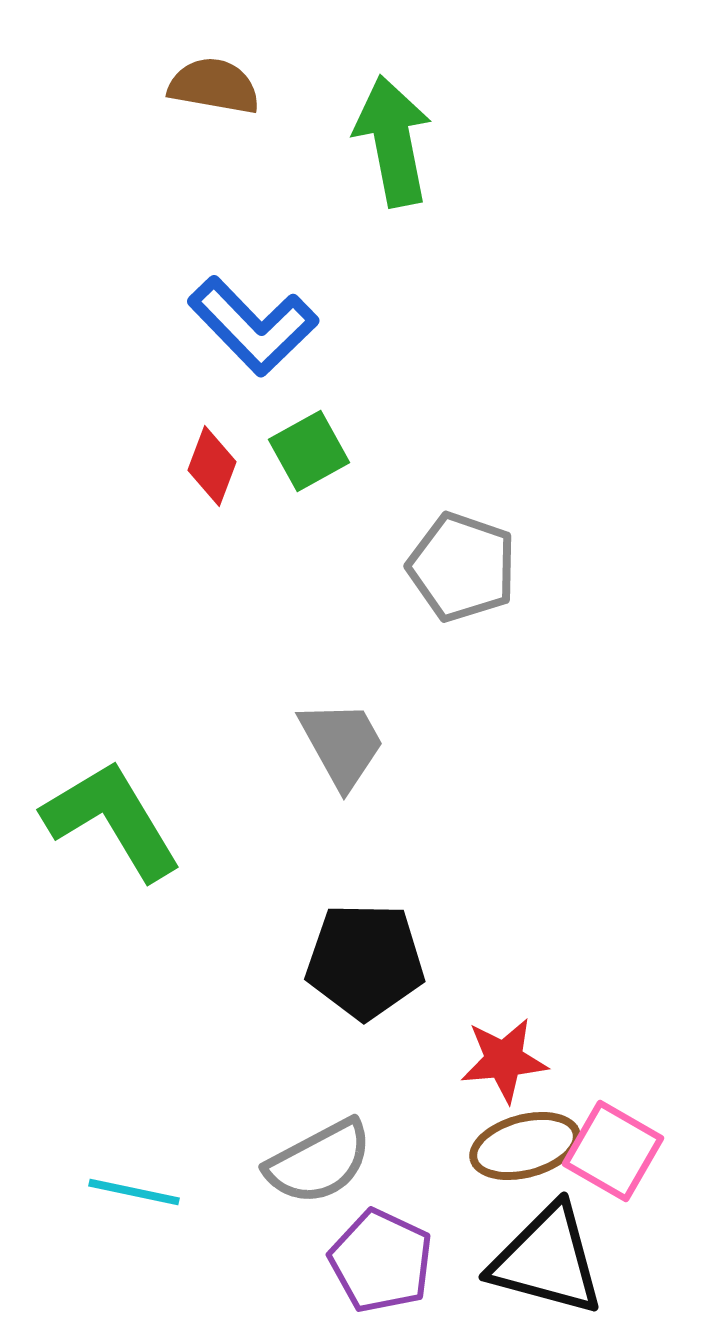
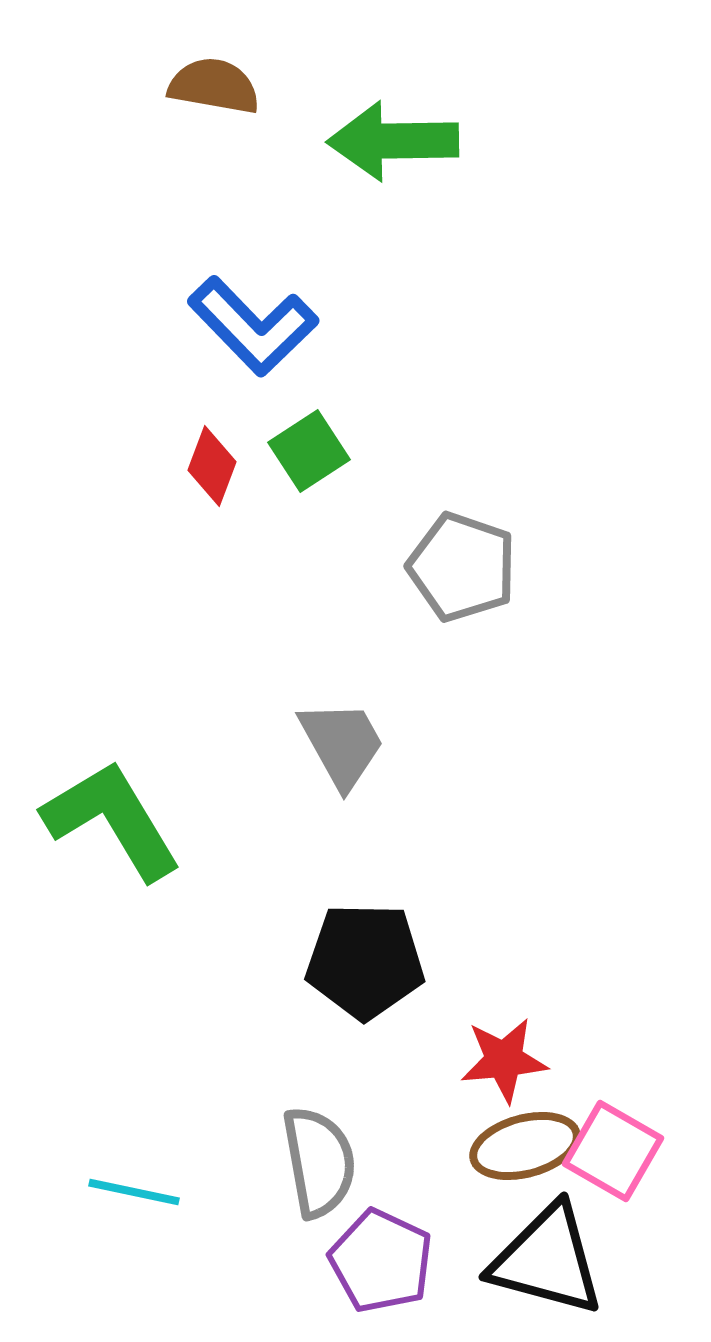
green arrow: rotated 80 degrees counterclockwise
green square: rotated 4 degrees counterclockwise
gray semicircle: rotated 72 degrees counterclockwise
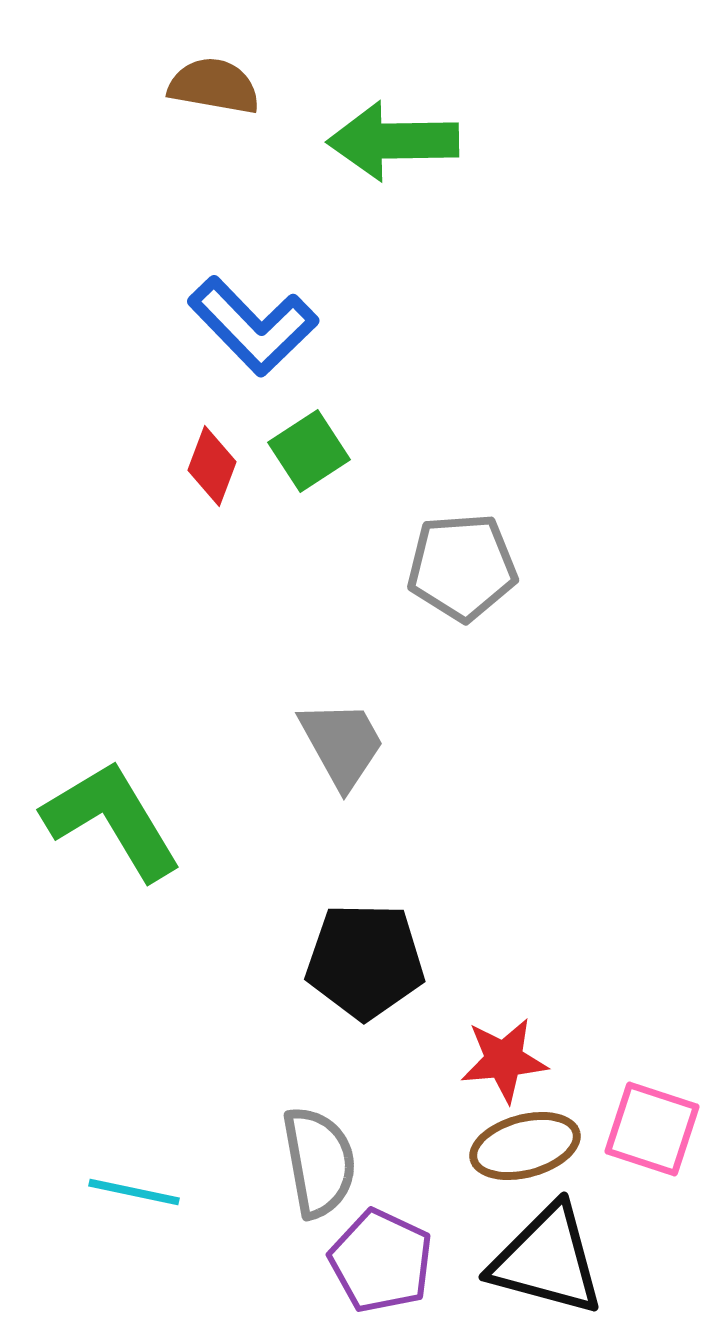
gray pentagon: rotated 23 degrees counterclockwise
pink square: moved 39 px right, 22 px up; rotated 12 degrees counterclockwise
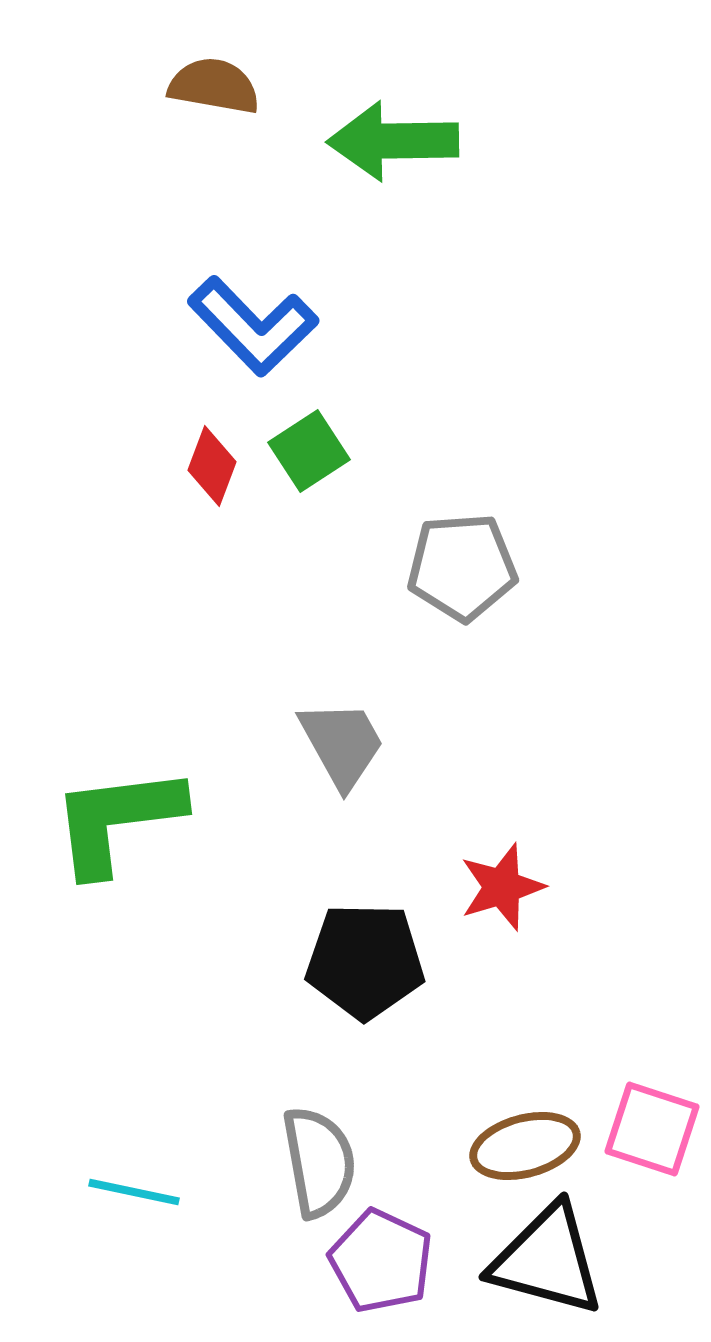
green L-shape: moved 5 px right; rotated 66 degrees counterclockwise
red star: moved 2 px left, 173 px up; rotated 12 degrees counterclockwise
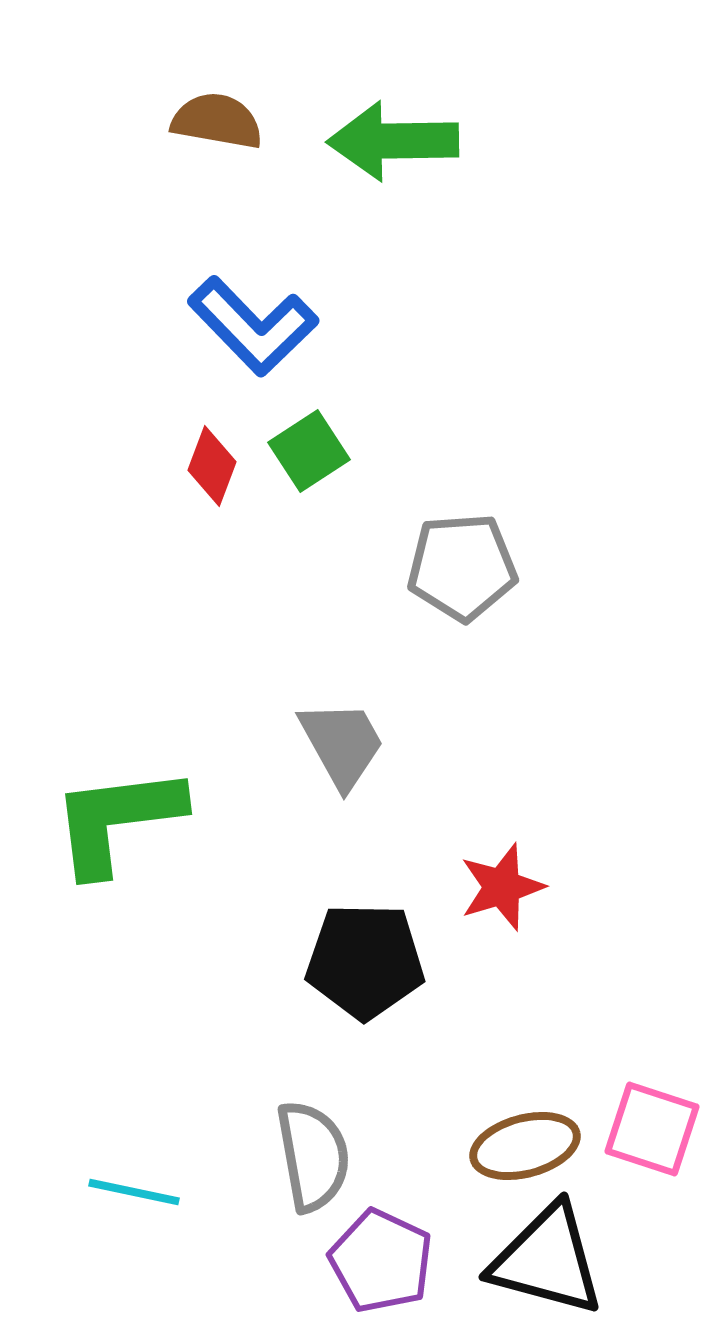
brown semicircle: moved 3 px right, 35 px down
gray semicircle: moved 6 px left, 6 px up
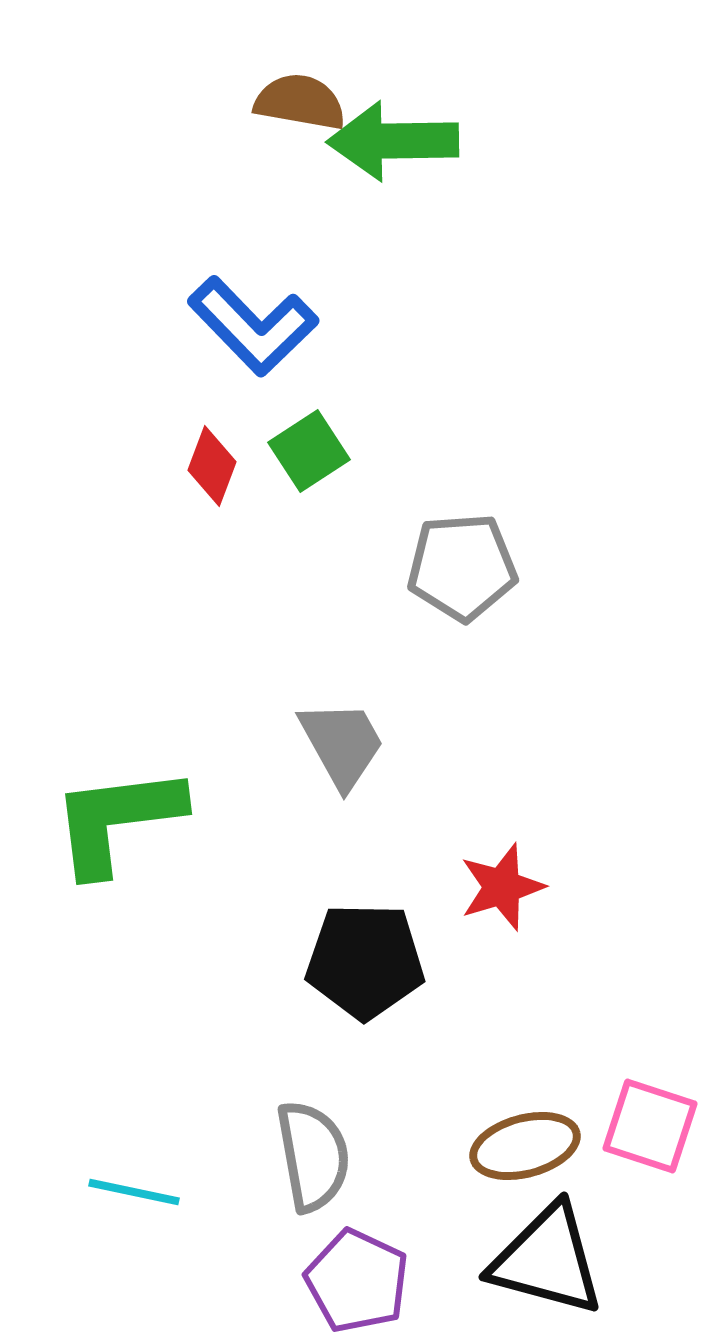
brown semicircle: moved 83 px right, 19 px up
pink square: moved 2 px left, 3 px up
purple pentagon: moved 24 px left, 20 px down
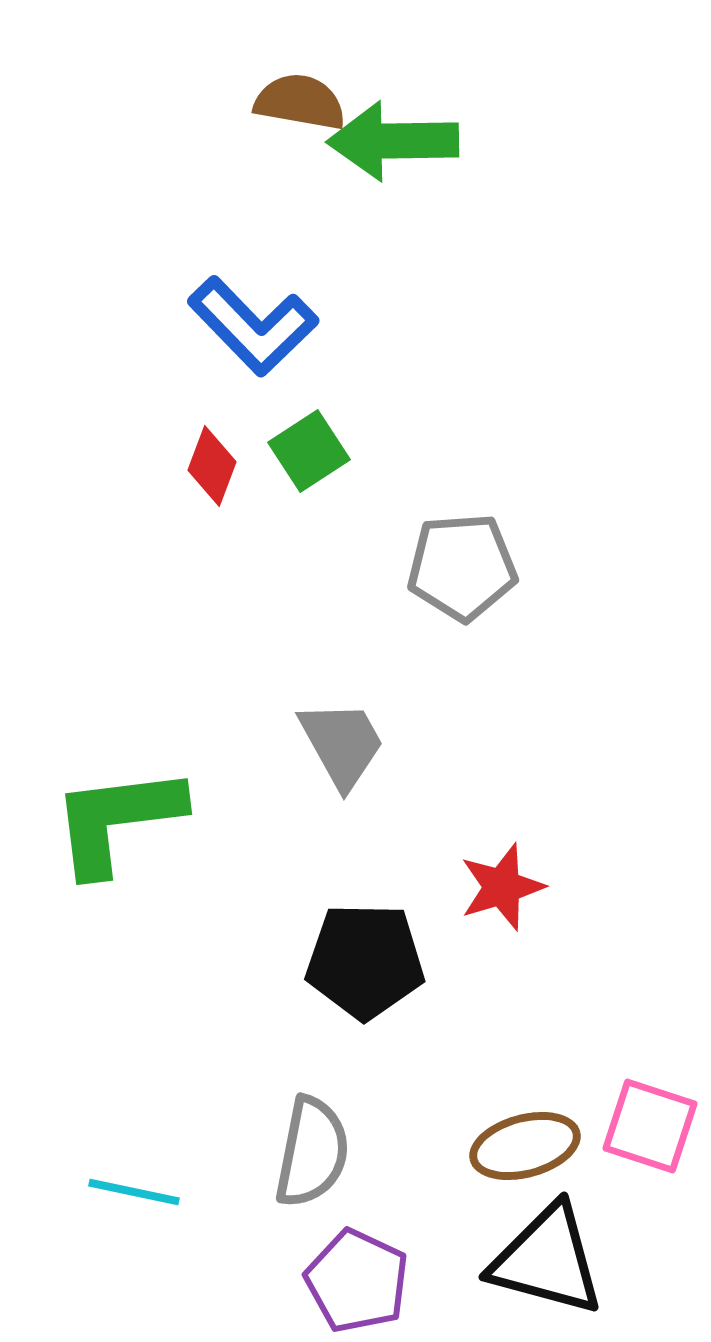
gray semicircle: moved 1 px left, 4 px up; rotated 21 degrees clockwise
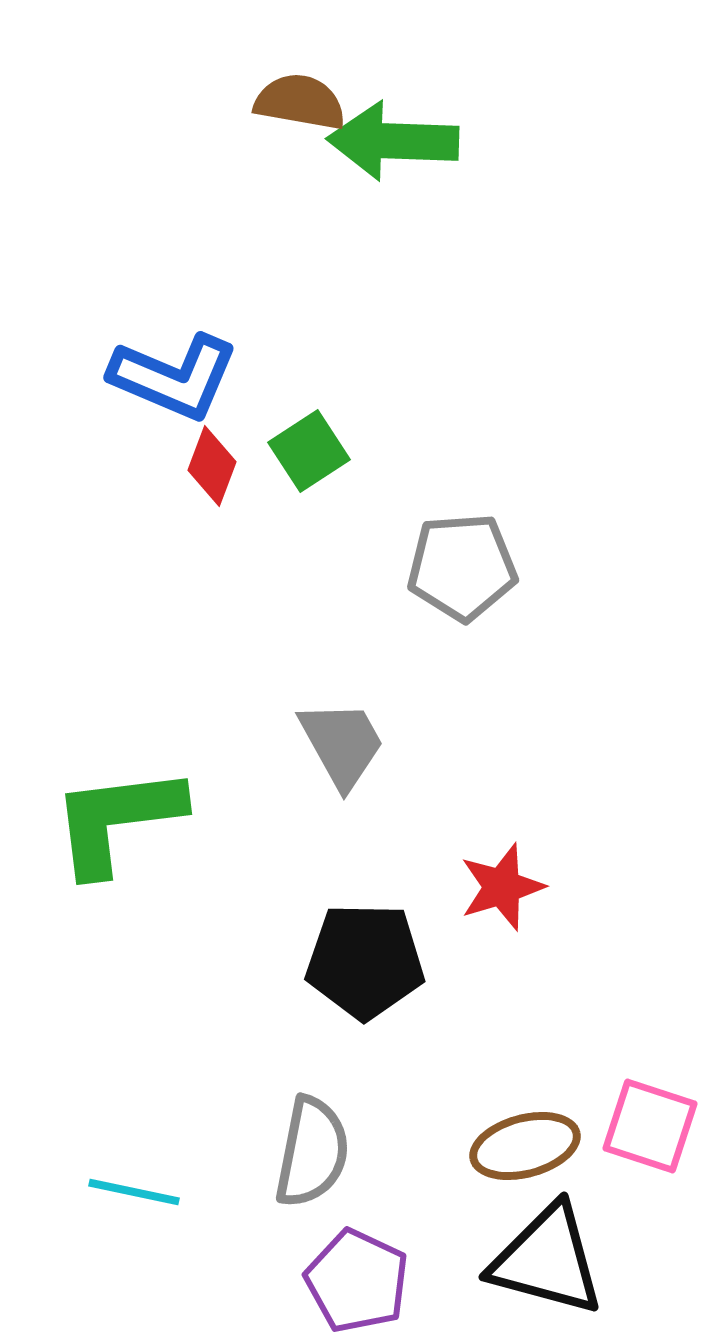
green arrow: rotated 3 degrees clockwise
blue L-shape: moved 79 px left, 51 px down; rotated 23 degrees counterclockwise
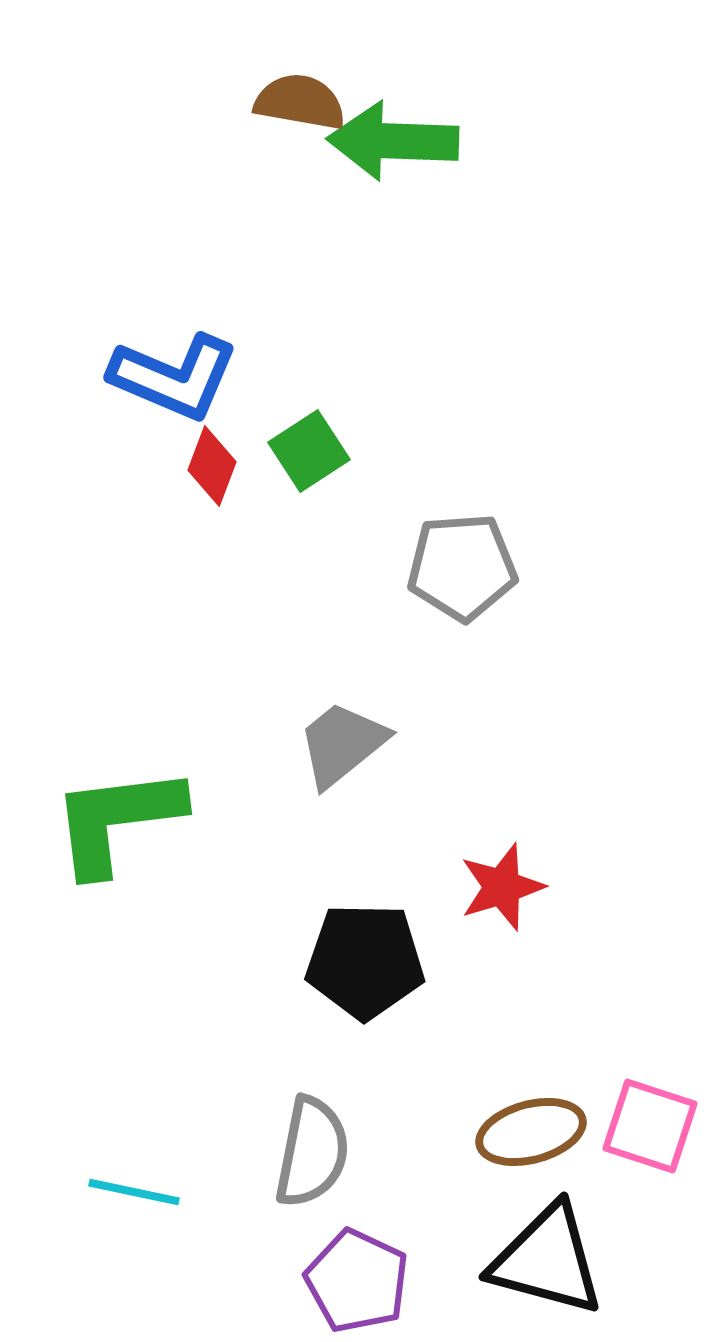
gray trapezoid: rotated 100 degrees counterclockwise
brown ellipse: moved 6 px right, 14 px up
